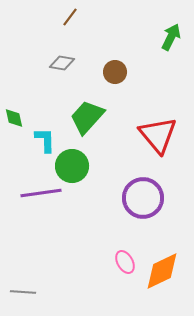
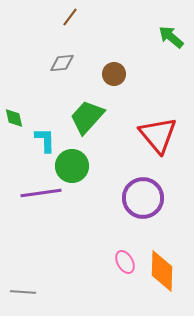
green arrow: rotated 76 degrees counterclockwise
gray diamond: rotated 15 degrees counterclockwise
brown circle: moved 1 px left, 2 px down
orange diamond: rotated 63 degrees counterclockwise
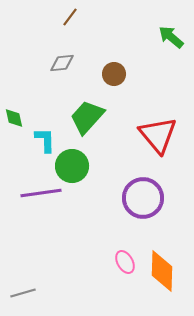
gray line: moved 1 px down; rotated 20 degrees counterclockwise
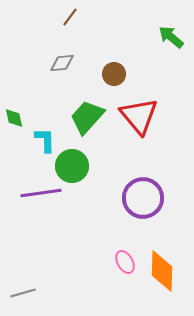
red triangle: moved 19 px left, 19 px up
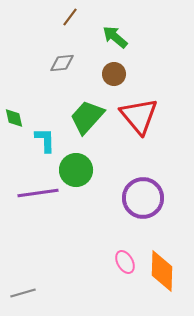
green arrow: moved 56 px left
green circle: moved 4 px right, 4 px down
purple line: moved 3 px left
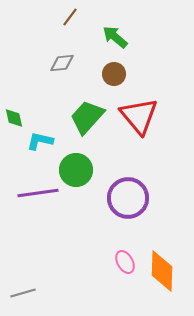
cyan L-shape: moved 5 px left, 1 px down; rotated 76 degrees counterclockwise
purple circle: moved 15 px left
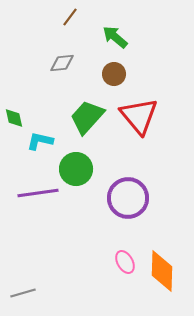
green circle: moved 1 px up
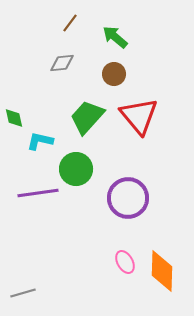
brown line: moved 6 px down
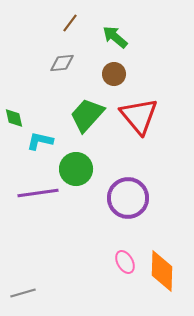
green trapezoid: moved 2 px up
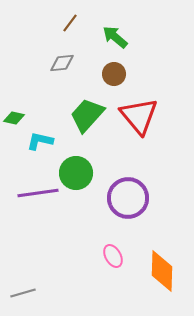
green diamond: rotated 65 degrees counterclockwise
green circle: moved 4 px down
pink ellipse: moved 12 px left, 6 px up
